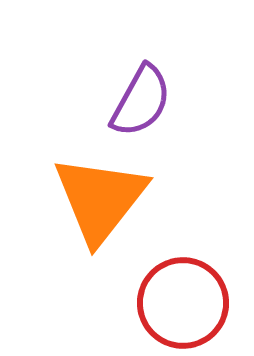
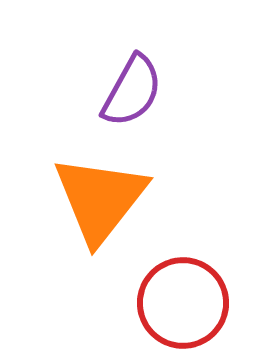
purple semicircle: moved 9 px left, 10 px up
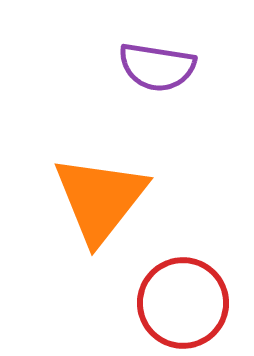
purple semicircle: moved 25 px right, 24 px up; rotated 70 degrees clockwise
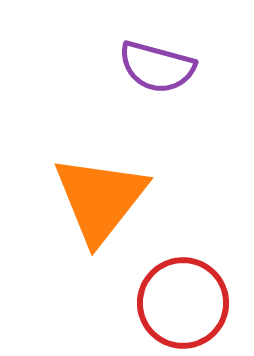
purple semicircle: rotated 6 degrees clockwise
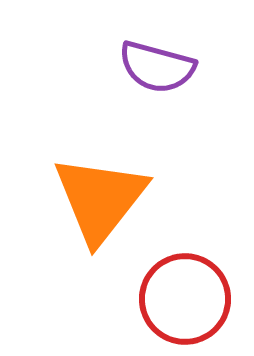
red circle: moved 2 px right, 4 px up
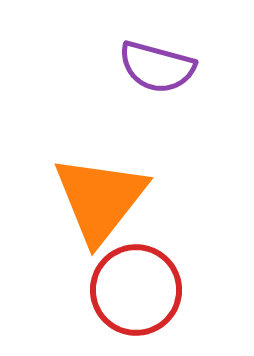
red circle: moved 49 px left, 9 px up
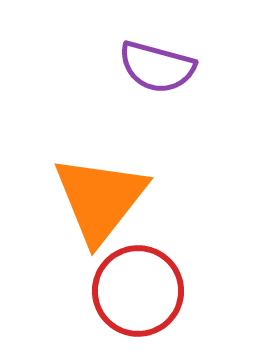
red circle: moved 2 px right, 1 px down
